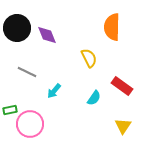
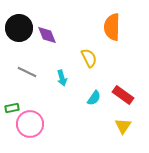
black circle: moved 2 px right
red rectangle: moved 1 px right, 9 px down
cyan arrow: moved 8 px right, 13 px up; rotated 56 degrees counterclockwise
green rectangle: moved 2 px right, 2 px up
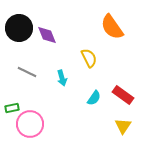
orange semicircle: rotated 36 degrees counterclockwise
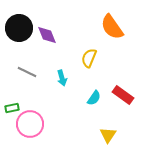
yellow semicircle: rotated 132 degrees counterclockwise
yellow triangle: moved 15 px left, 9 px down
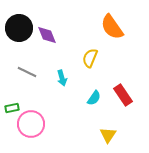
yellow semicircle: moved 1 px right
red rectangle: rotated 20 degrees clockwise
pink circle: moved 1 px right
